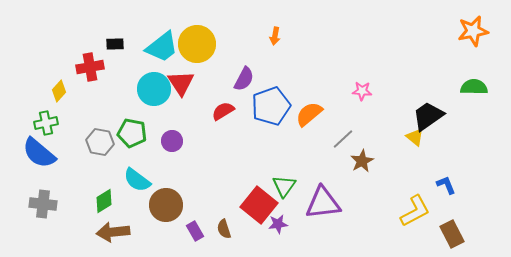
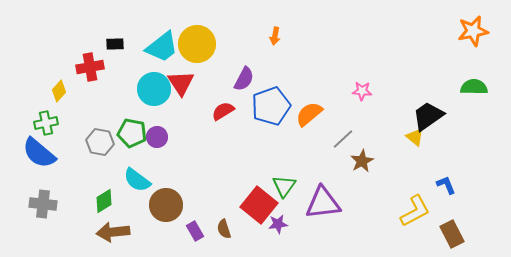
purple circle: moved 15 px left, 4 px up
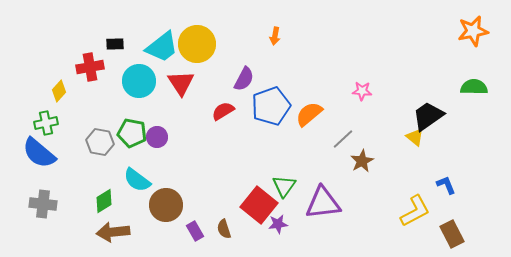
cyan circle: moved 15 px left, 8 px up
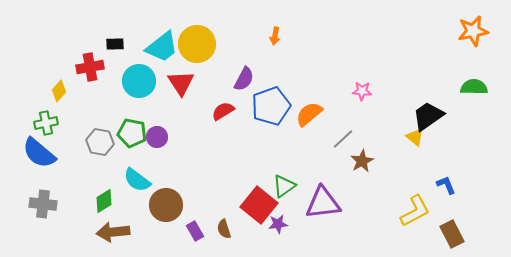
green triangle: rotated 20 degrees clockwise
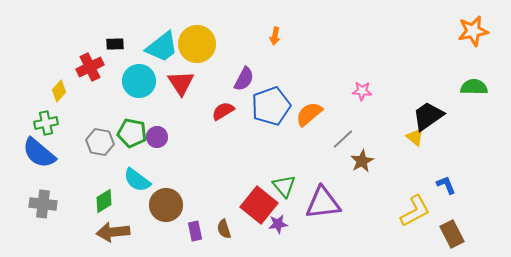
red cross: rotated 16 degrees counterclockwise
green triangle: rotated 35 degrees counterclockwise
purple rectangle: rotated 18 degrees clockwise
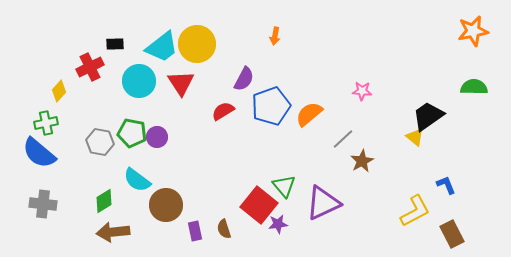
purple triangle: rotated 18 degrees counterclockwise
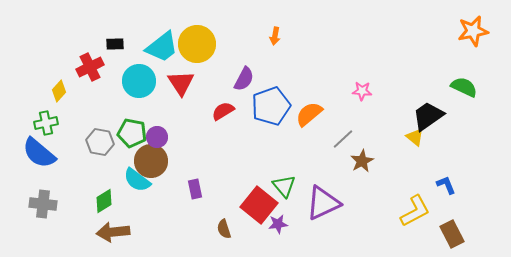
green semicircle: moved 10 px left; rotated 24 degrees clockwise
brown circle: moved 15 px left, 44 px up
purple rectangle: moved 42 px up
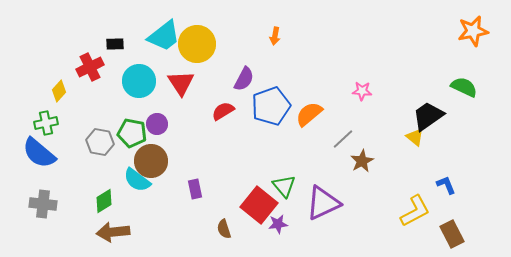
cyan trapezoid: moved 2 px right, 11 px up
purple circle: moved 13 px up
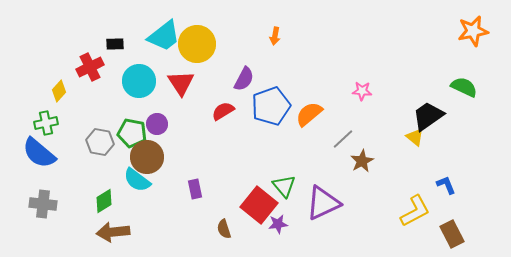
brown circle: moved 4 px left, 4 px up
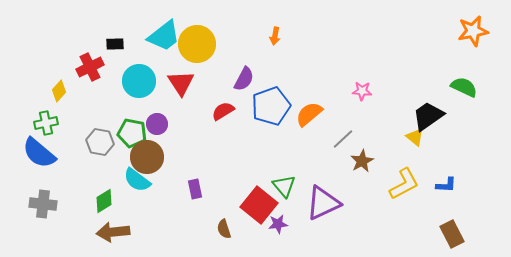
blue L-shape: rotated 115 degrees clockwise
yellow L-shape: moved 11 px left, 27 px up
